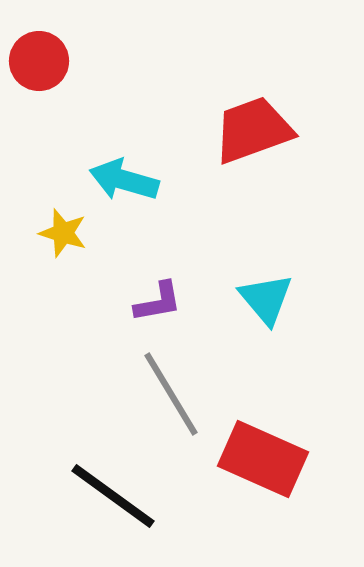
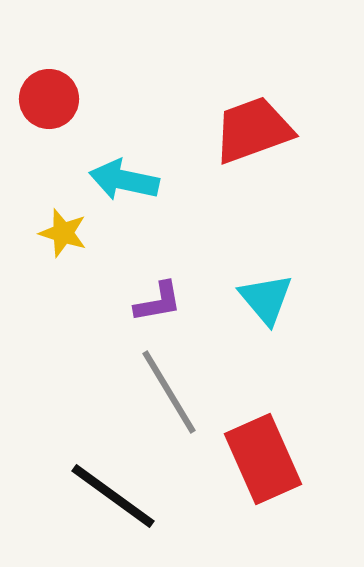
red circle: moved 10 px right, 38 px down
cyan arrow: rotated 4 degrees counterclockwise
gray line: moved 2 px left, 2 px up
red rectangle: rotated 42 degrees clockwise
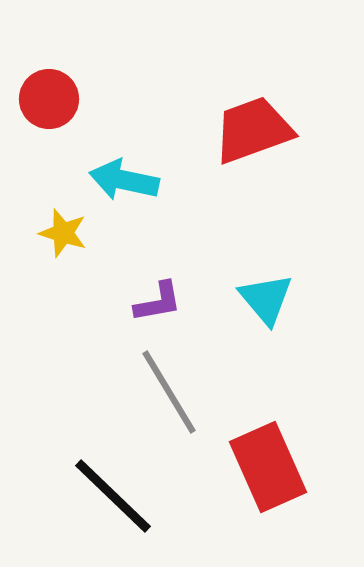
red rectangle: moved 5 px right, 8 px down
black line: rotated 8 degrees clockwise
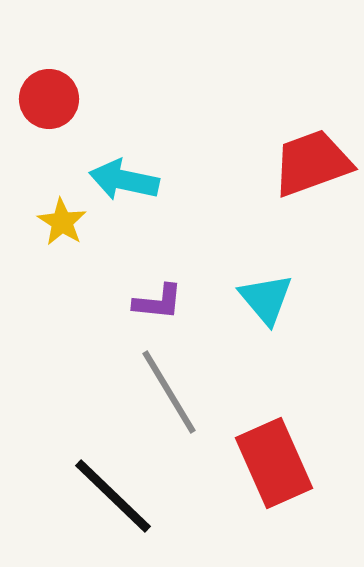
red trapezoid: moved 59 px right, 33 px down
yellow star: moved 1 px left, 11 px up; rotated 15 degrees clockwise
purple L-shape: rotated 16 degrees clockwise
red rectangle: moved 6 px right, 4 px up
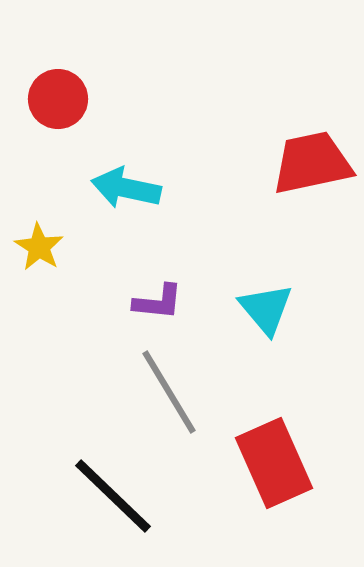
red circle: moved 9 px right
red trapezoid: rotated 8 degrees clockwise
cyan arrow: moved 2 px right, 8 px down
yellow star: moved 23 px left, 25 px down
cyan triangle: moved 10 px down
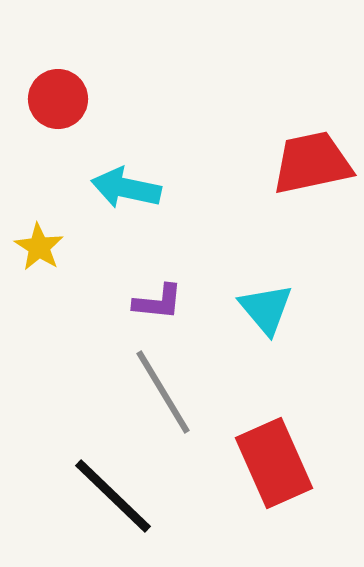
gray line: moved 6 px left
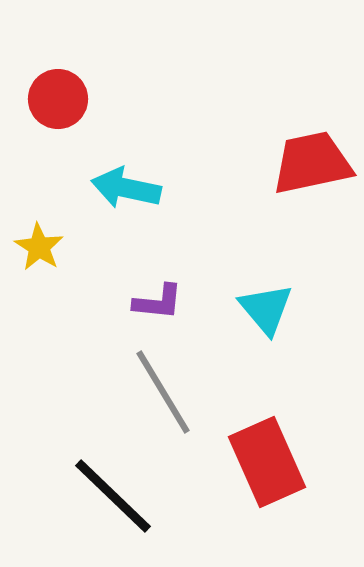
red rectangle: moved 7 px left, 1 px up
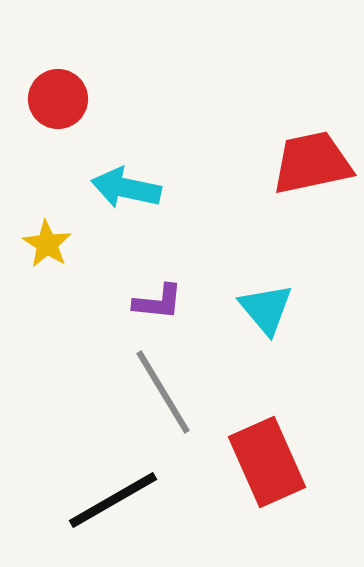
yellow star: moved 8 px right, 3 px up
black line: moved 4 px down; rotated 74 degrees counterclockwise
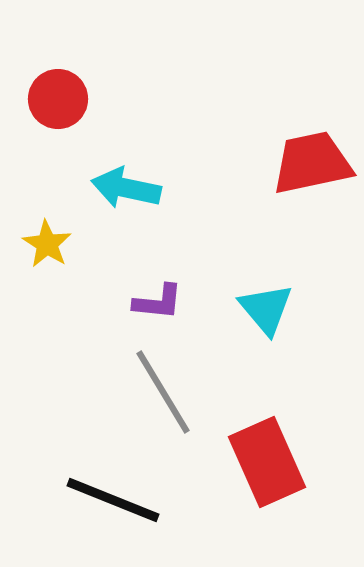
black line: rotated 52 degrees clockwise
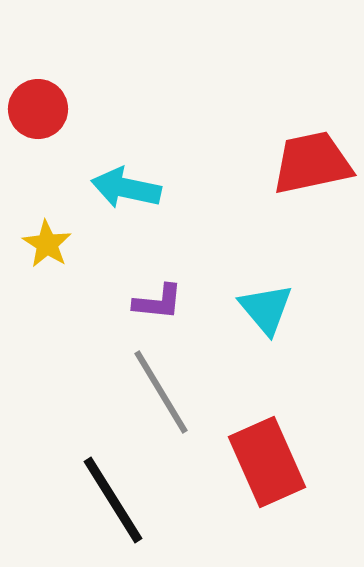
red circle: moved 20 px left, 10 px down
gray line: moved 2 px left
black line: rotated 36 degrees clockwise
